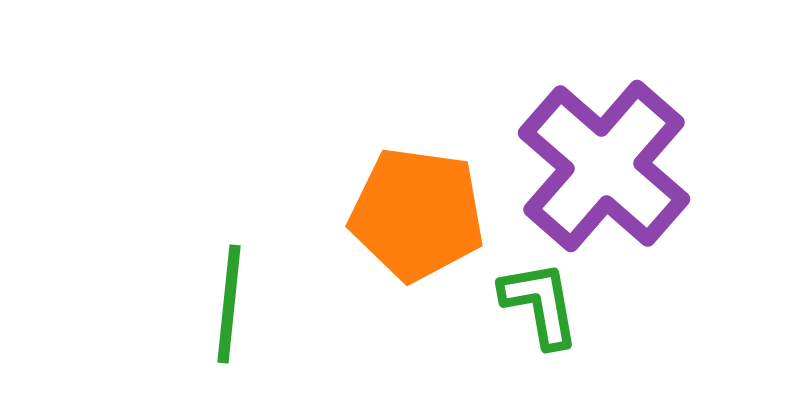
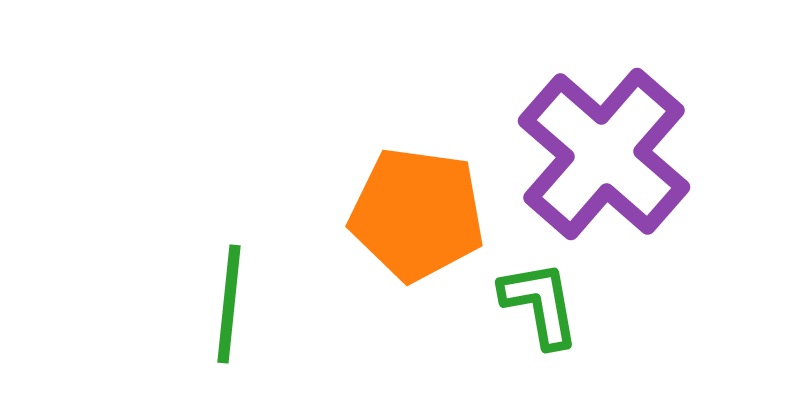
purple cross: moved 12 px up
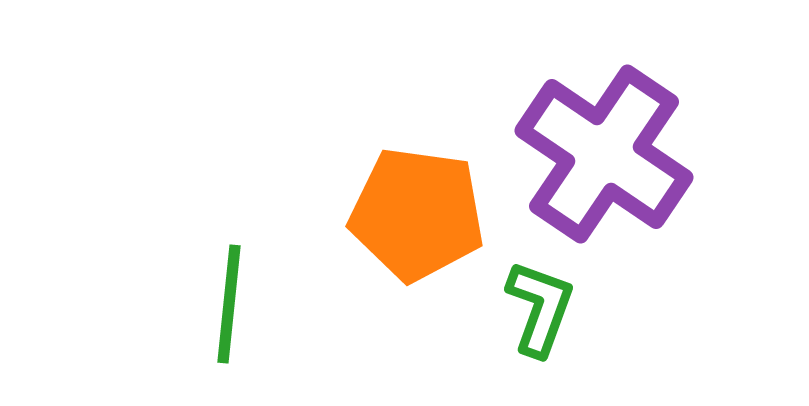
purple cross: rotated 7 degrees counterclockwise
green L-shape: moved 4 px down; rotated 30 degrees clockwise
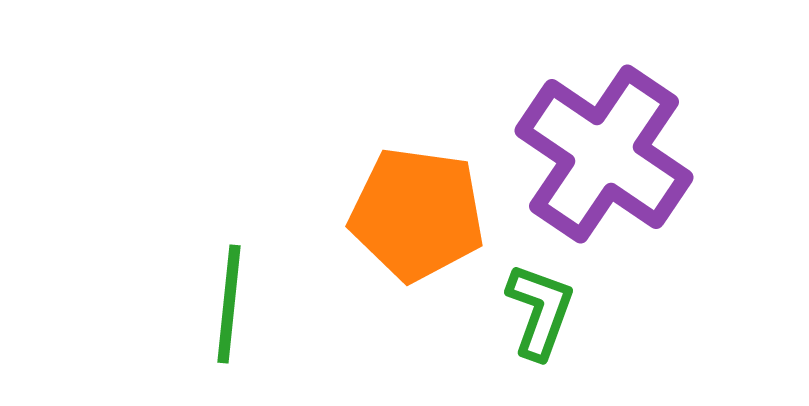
green L-shape: moved 3 px down
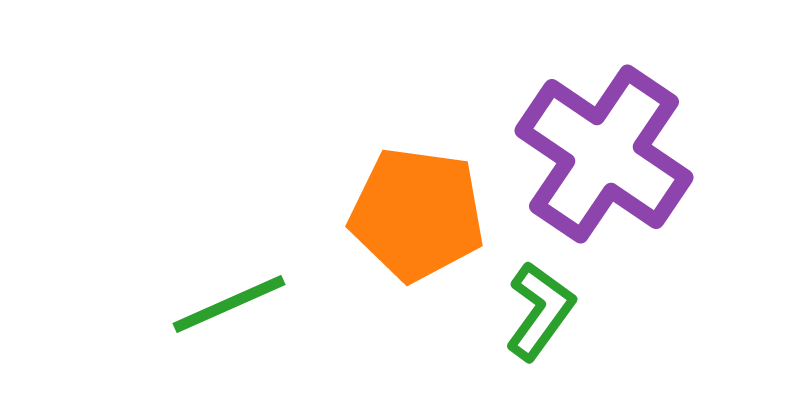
green line: rotated 60 degrees clockwise
green L-shape: rotated 16 degrees clockwise
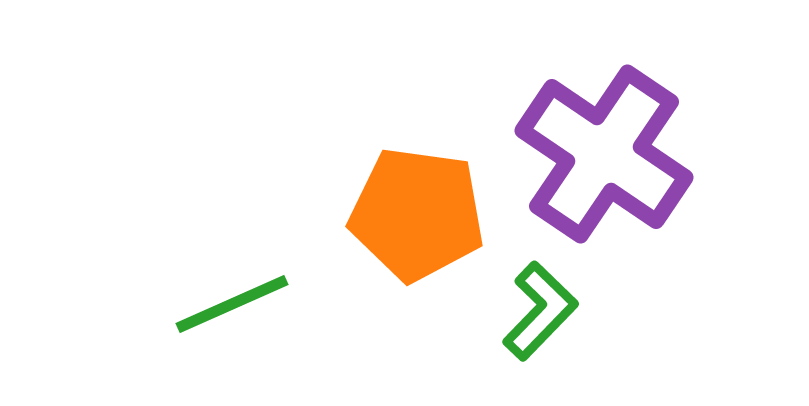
green line: moved 3 px right
green L-shape: rotated 8 degrees clockwise
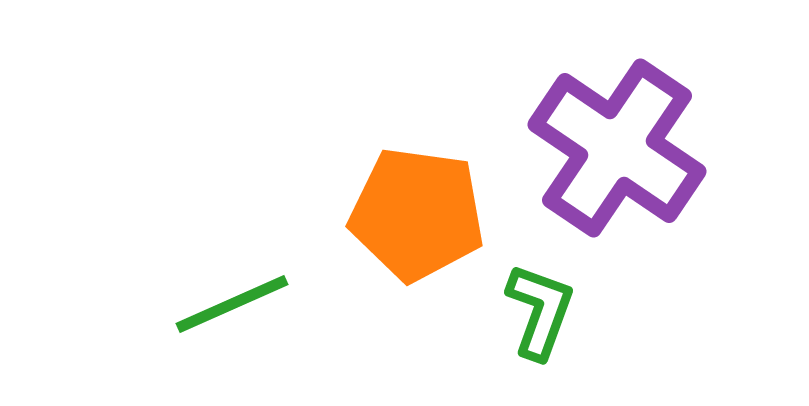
purple cross: moved 13 px right, 6 px up
green L-shape: rotated 24 degrees counterclockwise
